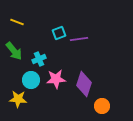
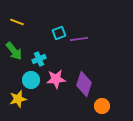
yellow star: rotated 18 degrees counterclockwise
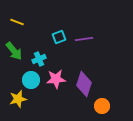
cyan square: moved 4 px down
purple line: moved 5 px right
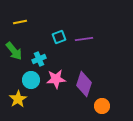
yellow line: moved 3 px right; rotated 32 degrees counterclockwise
yellow star: rotated 18 degrees counterclockwise
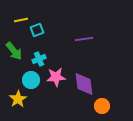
yellow line: moved 1 px right, 2 px up
cyan square: moved 22 px left, 7 px up
pink star: moved 2 px up
purple diamond: rotated 25 degrees counterclockwise
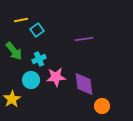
cyan square: rotated 16 degrees counterclockwise
yellow star: moved 6 px left
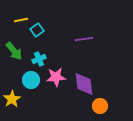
orange circle: moved 2 px left
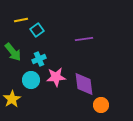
green arrow: moved 1 px left, 1 px down
orange circle: moved 1 px right, 1 px up
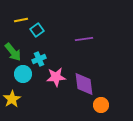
cyan circle: moved 8 px left, 6 px up
